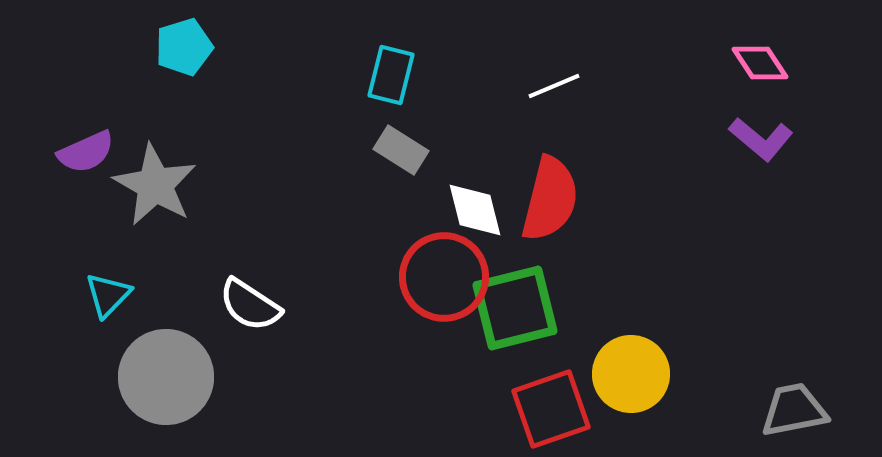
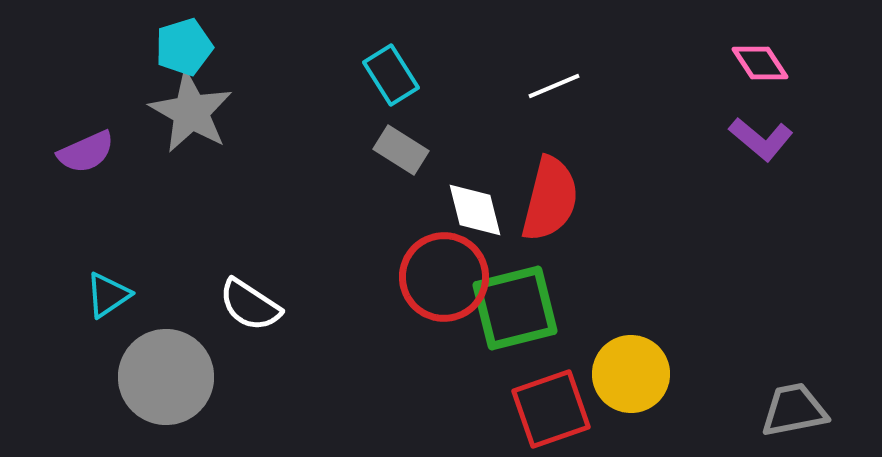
cyan rectangle: rotated 46 degrees counterclockwise
gray star: moved 36 px right, 73 px up
cyan triangle: rotated 12 degrees clockwise
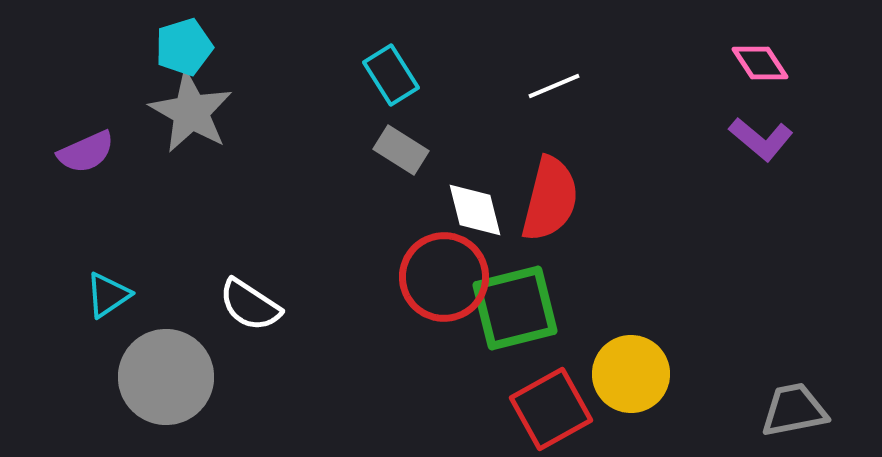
red square: rotated 10 degrees counterclockwise
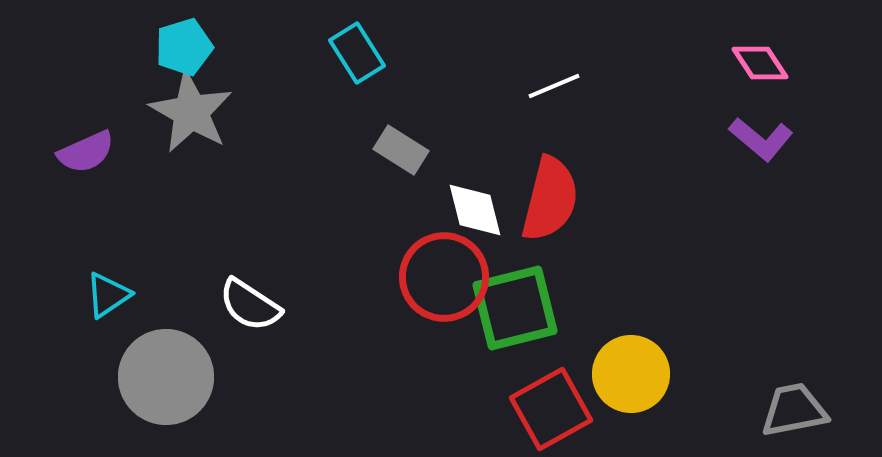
cyan rectangle: moved 34 px left, 22 px up
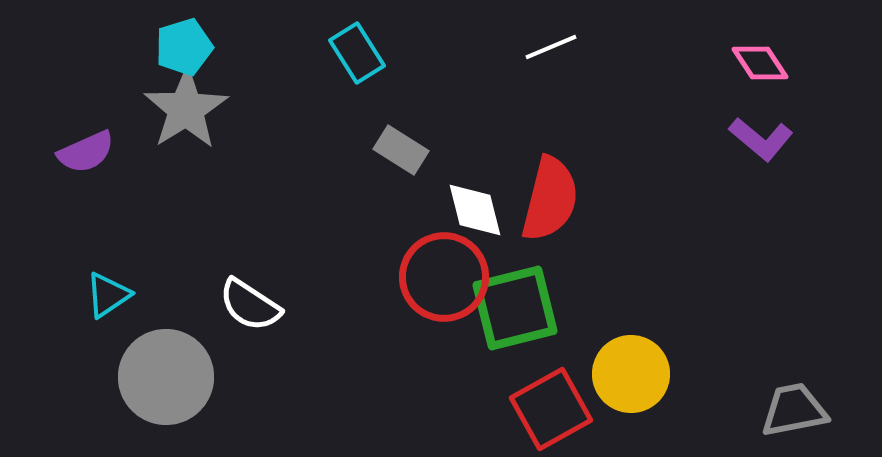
white line: moved 3 px left, 39 px up
gray star: moved 5 px left, 3 px up; rotated 10 degrees clockwise
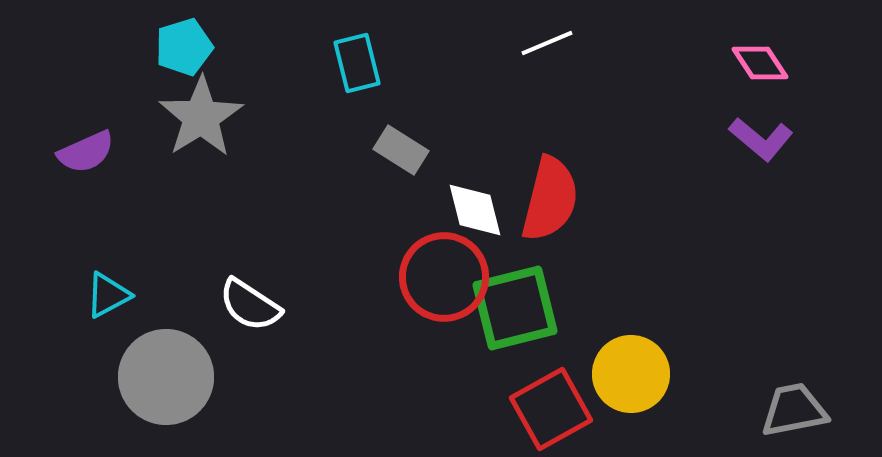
white line: moved 4 px left, 4 px up
cyan rectangle: moved 10 px down; rotated 18 degrees clockwise
gray star: moved 15 px right, 8 px down
cyan triangle: rotated 6 degrees clockwise
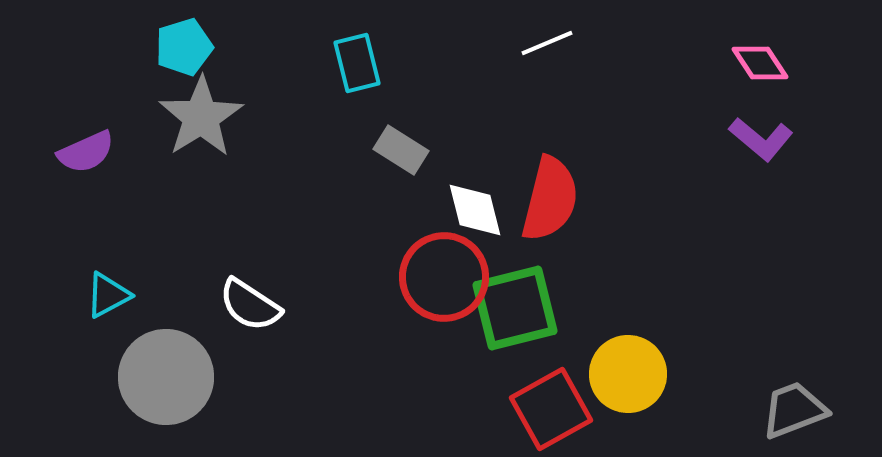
yellow circle: moved 3 px left
gray trapezoid: rotated 10 degrees counterclockwise
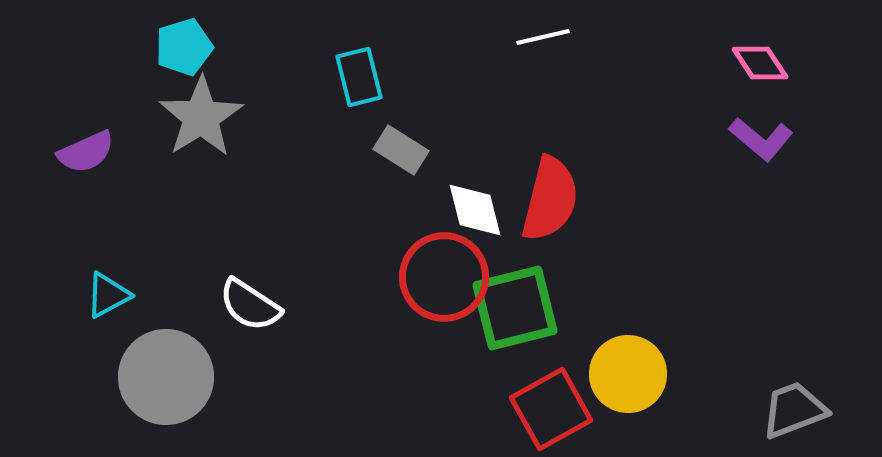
white line: moved 4 px left, 6 px up; rotated 10 degrees clockwise
cyan rectangle: moved 2 px right, 14 px down
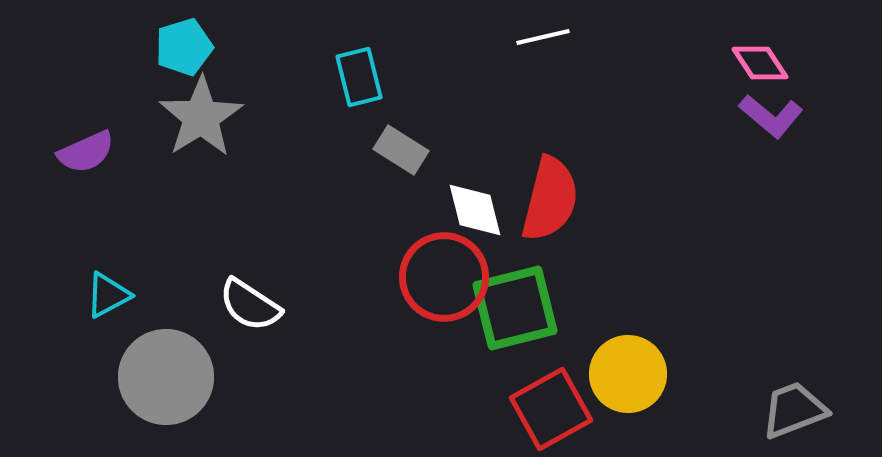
purple L-shape: moved 10 px right, 23 px up
